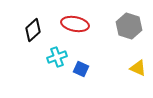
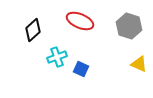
red ellipse: moved 5 px right, 3 px up; rotated 12 degrees clockwise
yellow triangle: moved 1 px right, 4 px up
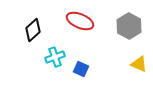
gray hexagon: rotated 10 degrees clockwise
cyan cross: moved 2 px left
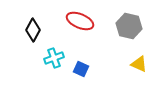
gray hexagon: rotated 15 degrees counterclockwise
black diamond: rotated 20 degrees counterclockwise
cyan cross: moved 1 px left, 1 px down
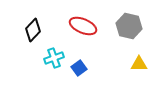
red ellipse: moved 3 px right, 5 px down
black diamond: rotated 15 degrees clockwise
yellow triangle: rotated 24 degrees counterclockwise
blue square: moved 2 px left, 1 px up; rotated 28 degrees clockwise
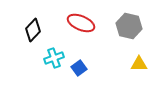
red ellipse: moved 2 px left, 3 px up
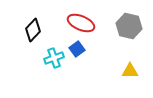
yellow triangle: moved 9 px left, 7 px down
blue square: moved 2 px left, 19 px up
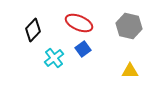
red ellipse: moved 2 px left
blue square: moved 6 px right
cyan cross: rotated 18 degrees counterclockwise
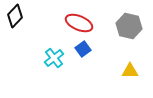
black diamond: moved 18 px left, 14 px up
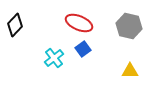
black diamond: moved 9 px down
